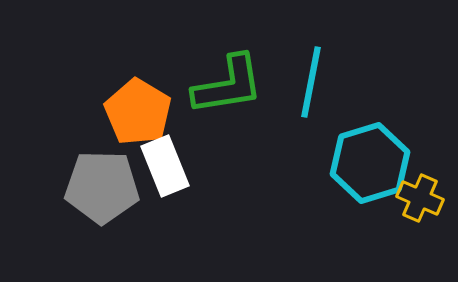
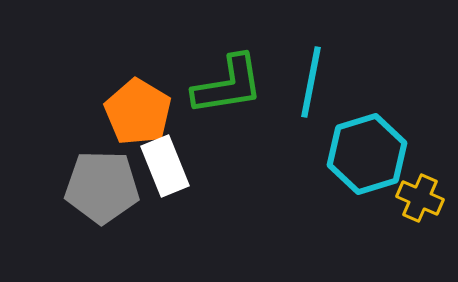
cyan hexagon: moved 3 px left, 9 px up
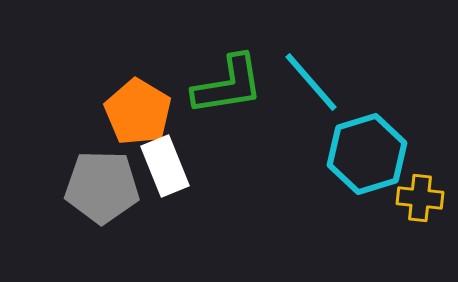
cyan line: rotated 52 degrees counterclockwise
yellow cross: rotated 18 degrees counterclockwise
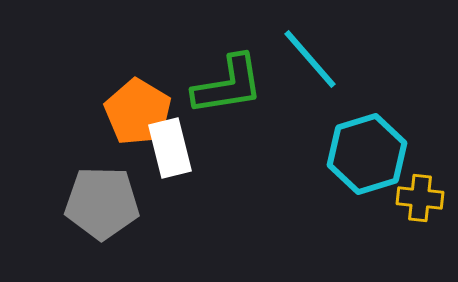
cyan line: moved 1 px left, 23 px up
white rectangle: moved 5 px right, 18 px up; rotated 8 degrees clockwise
gray pentagon: moved 16 px down
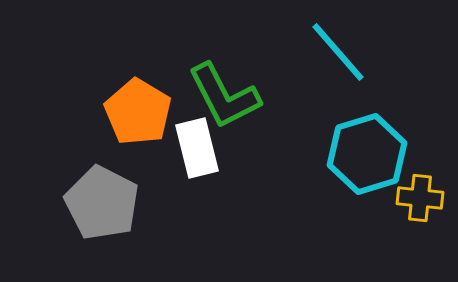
cyan line: moved 28 px right, 7 px up
green L-shape: moved 4 px left, 11 px down; rotated 72 degrees clockwise
white rectangle: moved 27 px right
gray pentagon: rotated 26 degrees clockwise
